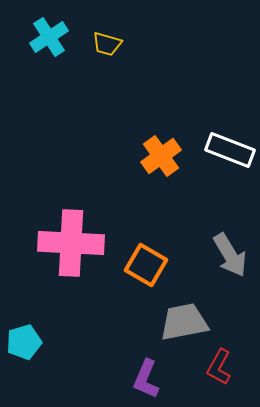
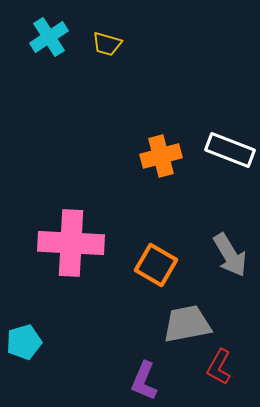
orange cross: rotated 21 degrees clockwise
orange square: moved 10 px right
gray trapezoid: moved 3 px right, 2 px down
purple L-shape: moved 2 px left, 2 px down
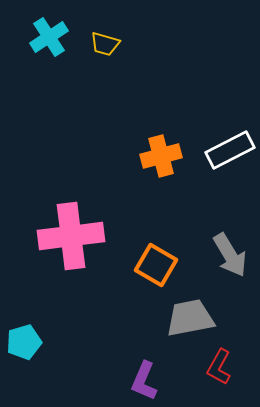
yellow trapezoid: moved 2 px left
white rectangle: rotated 48 degrees counterclockwise
pink cross: moved 7 px up; rotated 10 degrees counterclockwise
gray trapezoid: moved 3 px right, 6 px up
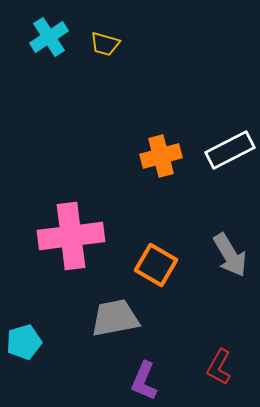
gray trapezoid: moved 75 px left
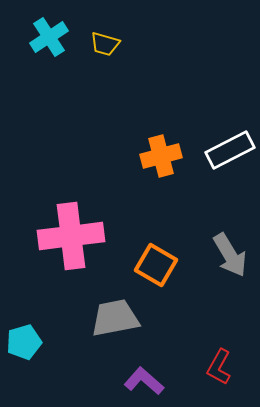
purple L-shape: rotated 108 degrees clockwise
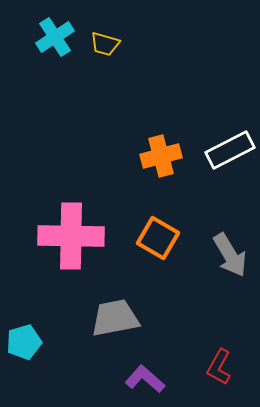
cyan cross: moved 6 px right
pink cross: rotated 8 degrees clockwise
orange square: moved 2 px right, 27 px up
purple L-shape: moved 1 px right, 2 px up
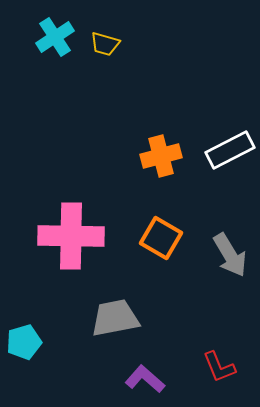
orange square: moved 3 px right
red L-shape: rotated 51 degrees counterclockwise
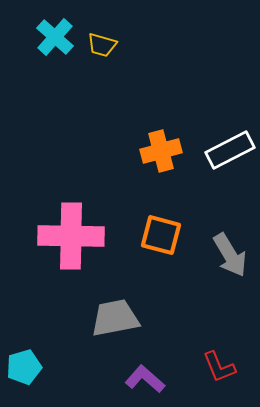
cyan cross: rotated 15 degrees counterclockwise
yellow trapezoid: moved 3 px left, 1 px down
orange cross: moved 5 px up
orange square: moved 3 px up; rotated 15 degrees counterclockwise
cyan pentagon: moved 25 px down
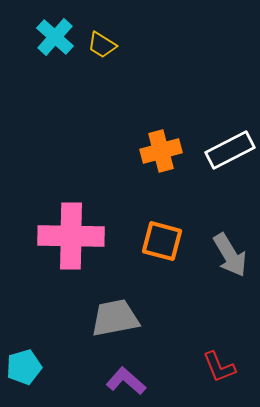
yellow trapezoid: rotated 16 degrees clockwise
orange square: moved 1 px right, 6 px down
purple L-shape: moved 19 px left, 2 px down
